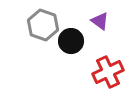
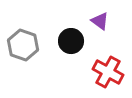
gray hexagon: moved 20 px left, 20 px down
red cross: rotated 36 degrees counterclockwise
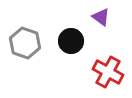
purple triangle: moved 1 px right, 4 px up
gray hexagon: moved 2 px right, 2 px up
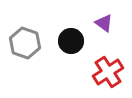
purple triangle: moved 3 px right, 6 px down
red cross: rotated 28 degrees clockwise
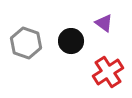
gray hexagon: moved 1 px right
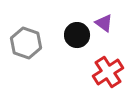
black circle: moved 6 px right, 6 px up
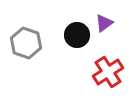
purple triangle: rotated 48 degrees clockwise
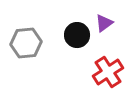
gray hexagon: rotated 24 degrees counterclockwise
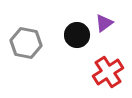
gray hexagon: rotated 16 degrees clockwise
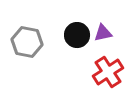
purple triangle: moved 1 px left, 10 px down; rotated 24 degrees clockwise
gray hexagon: moved 1 px right, 1 px up
